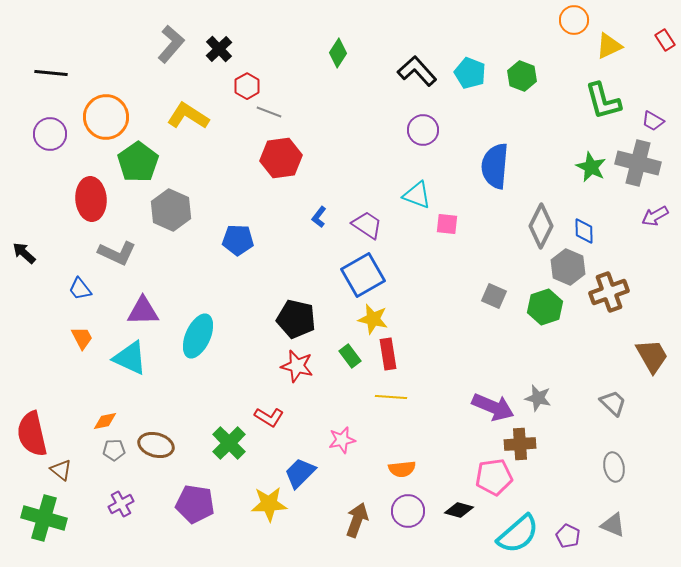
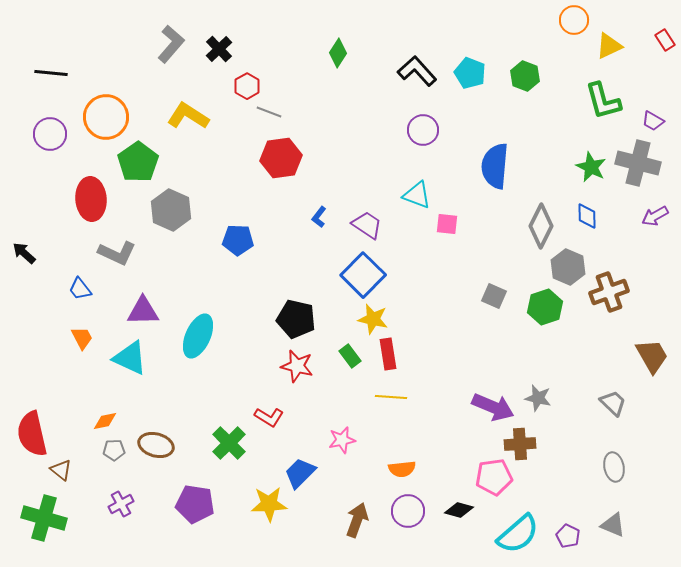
green hexagon at (522, 76): moved 3 px right
blue diamond at (584, 231): moved 3 px right, 15 px up
blue square at (363, 275): rotated 15 degrees counterclockwise
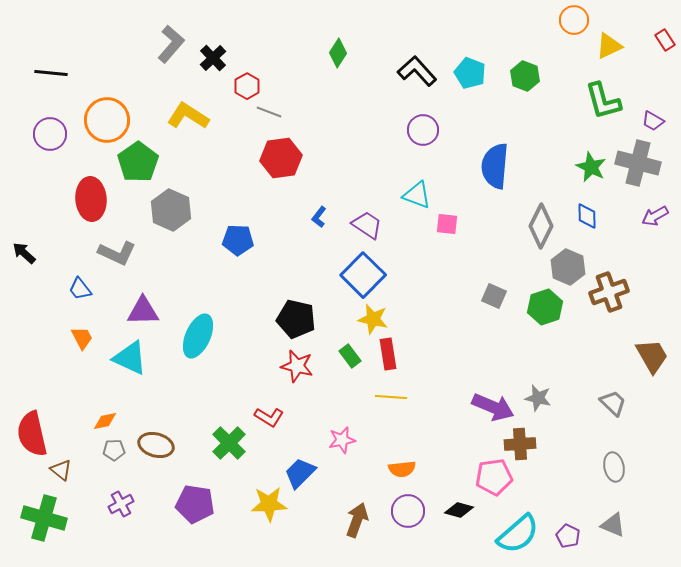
black cross at (219, 49): moved 6 px left, 9 px down
orange circle at (106, 117): moved 1 px right, 3 px down
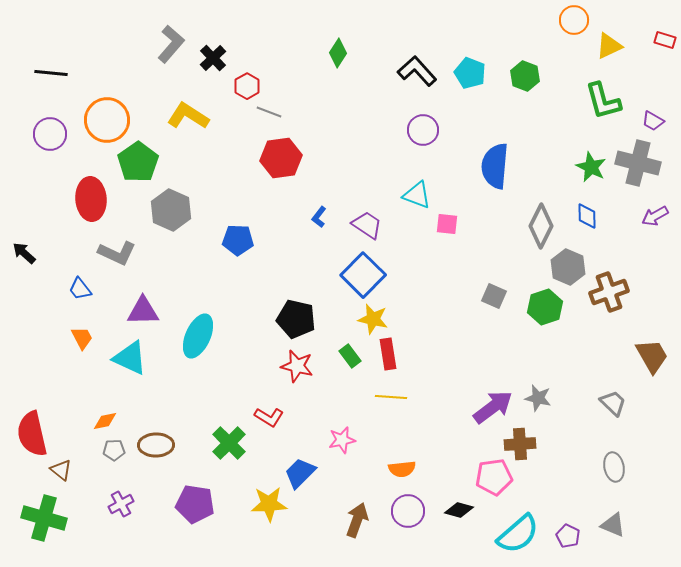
red rectangle at (665, 40): rotated 40 degrees counterclockwise
purple arrow at (493, 407): rotated 60 degrees counterclockwise
brown ellipse at (156, 445): rotated 16 degrees counterclockwise
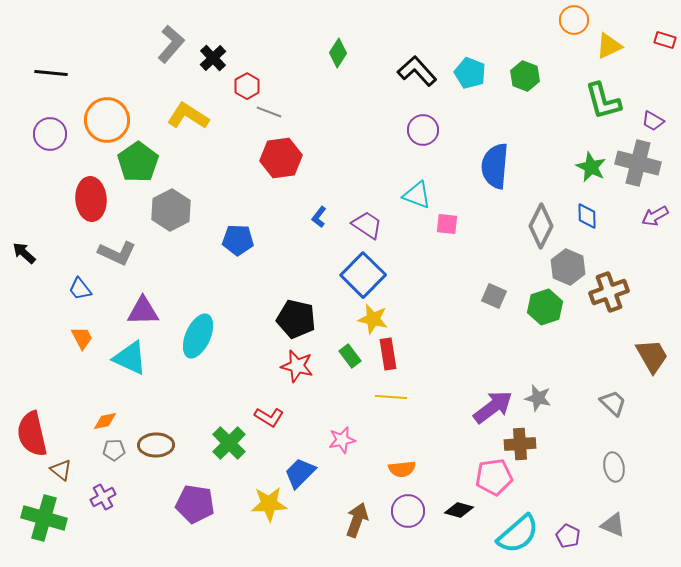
gray hexagon at (171, 210): rotated 9 degrees clockwise
purple cross at (121, 504): moved 18 px left, 7 px up
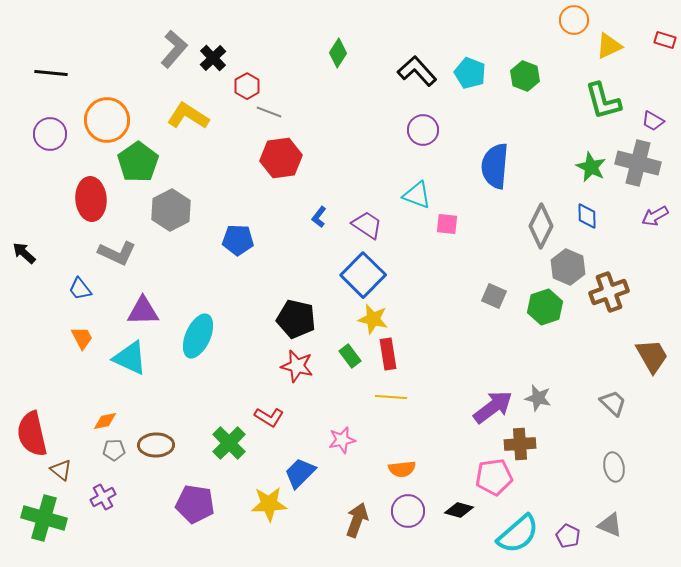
gray L-shape at (171, 44): moved 3 px right, 5 px down
gray triangle at (613, 525): moved 3 px left
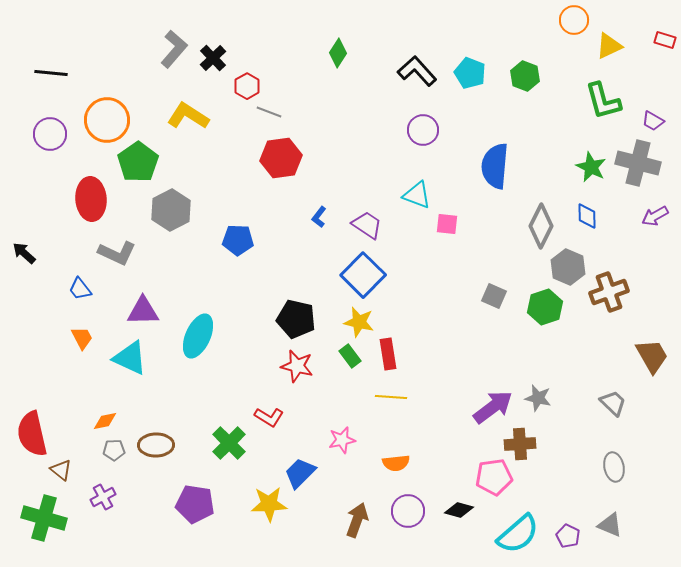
yellow star at (373, 319): moved 14 px left, 3 px down
orange semicircle at (402, 469): moved 6 px left, 6 px up
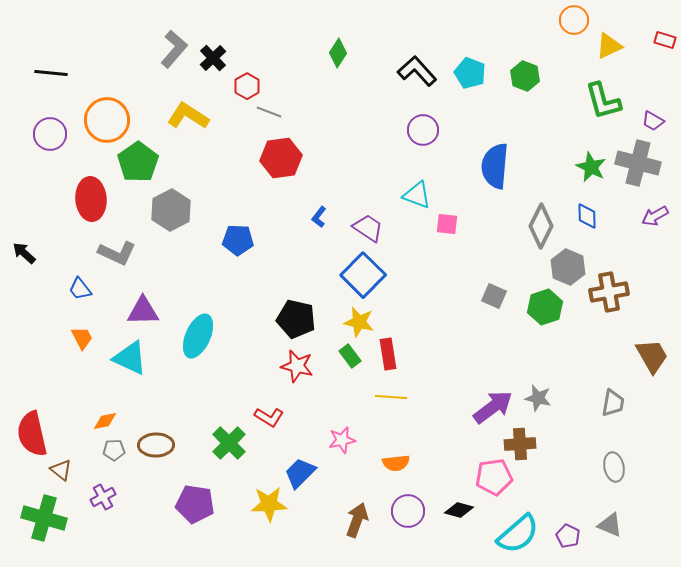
purple trapezoid at (367, 225): moved 1 px right, 3 px down
brown cross at (609, 292): rotated 9 degrees clockwise
gray trapezoid at (613, 403): rotated 56 degrees clockwise
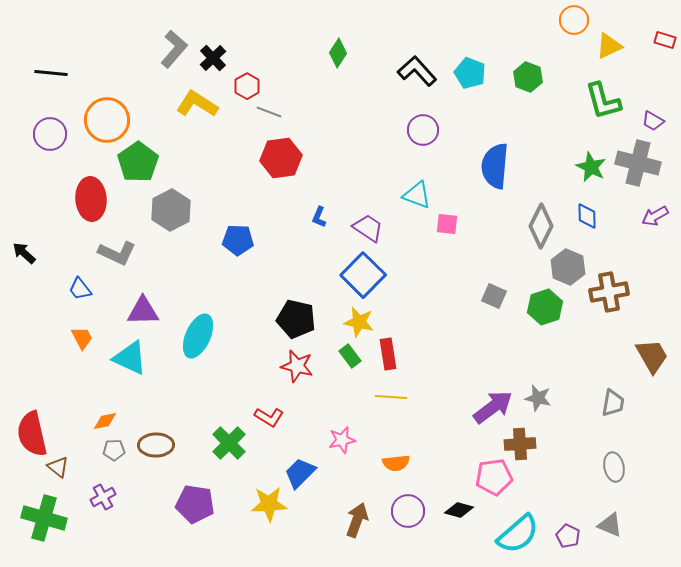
green hexagon at (525, 76): moved 3 px right, 1 px down
yellow L-shape at (188, 116): moved 9 px right, 12 px up
blue L-shape at (319, 217): rotated 15 degrees counterclockwise
brown triangle at (61, 470): moved 3 px left, 3 px up
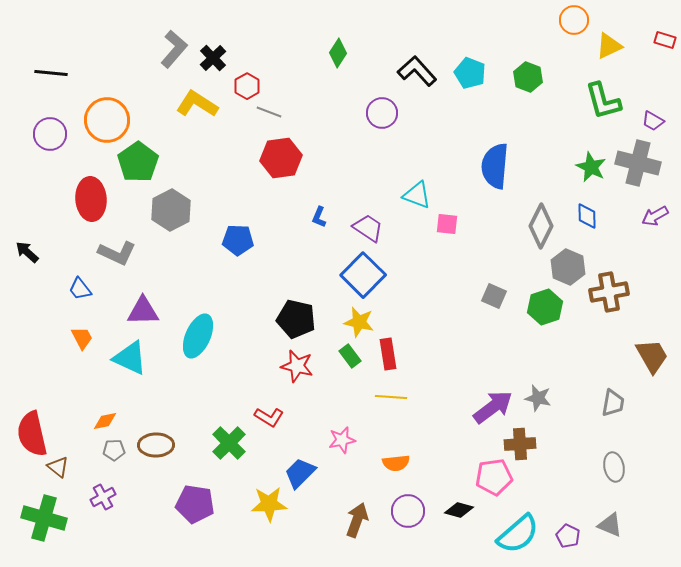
purple circle at (423, 130): moved 41 px left, 17 px up
black arrow at (24, 253): moved 3 px right, 1 px up
